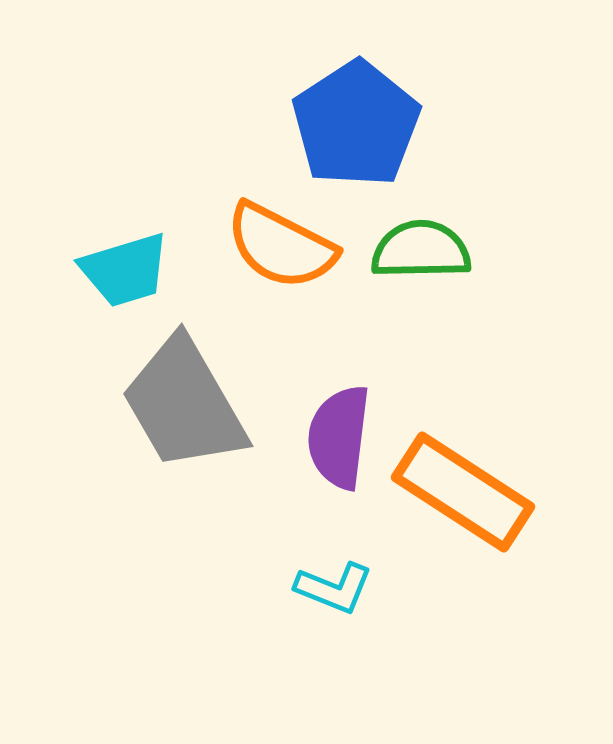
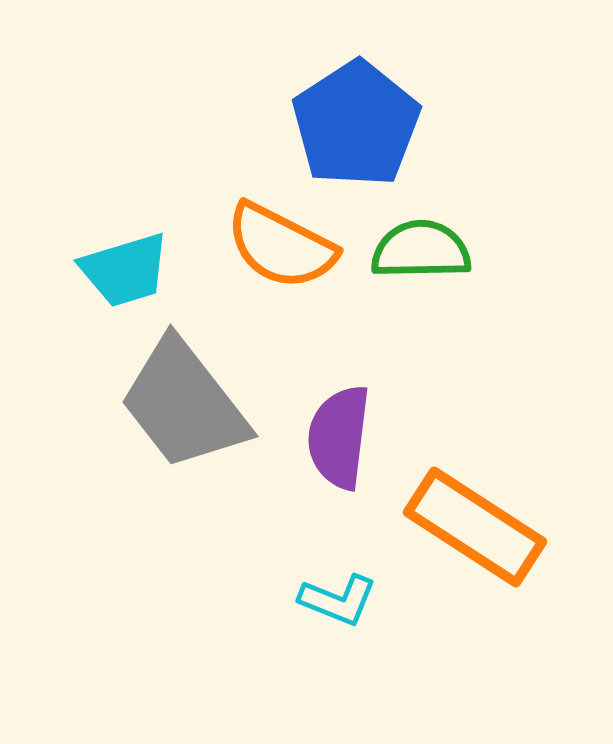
gray trapezoid: rotated 8 degrees counterclockwise
orange rectangle: moved 12 px right, 35 px down
cyan L-shape: moved 4 px right, 12 px down
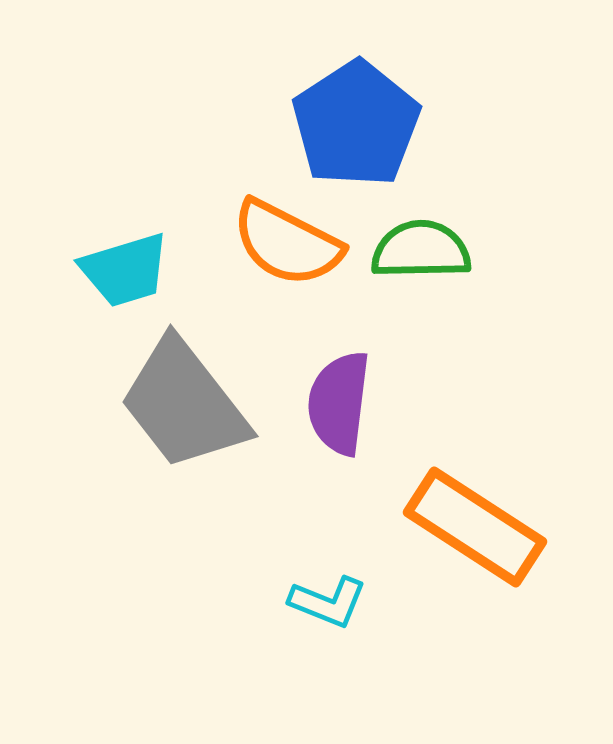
orange semicircle: moved 6 px right, 3 px up
purple semicircle: moved 34 px up
cyan L-shape: moved 10 px left, 2 px down
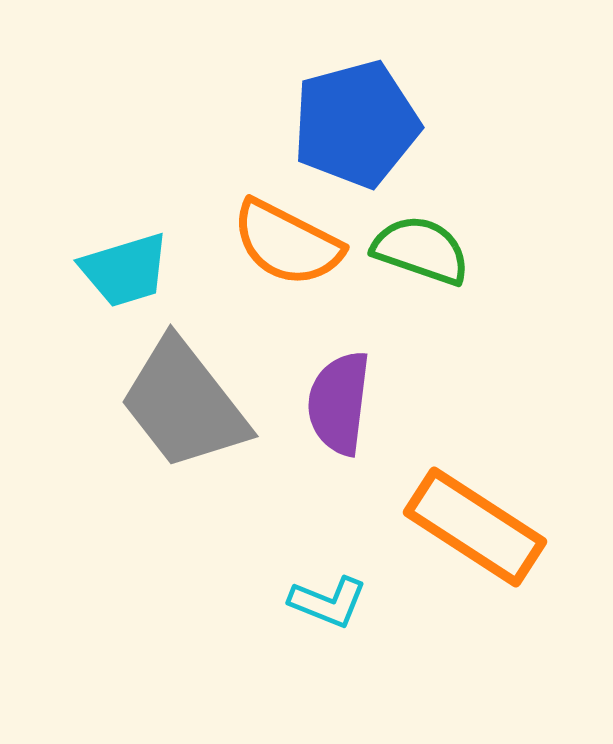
blue pentagon: rotated 18 degrees clockwise
green semicircle: rotated 20 degrees clockwise
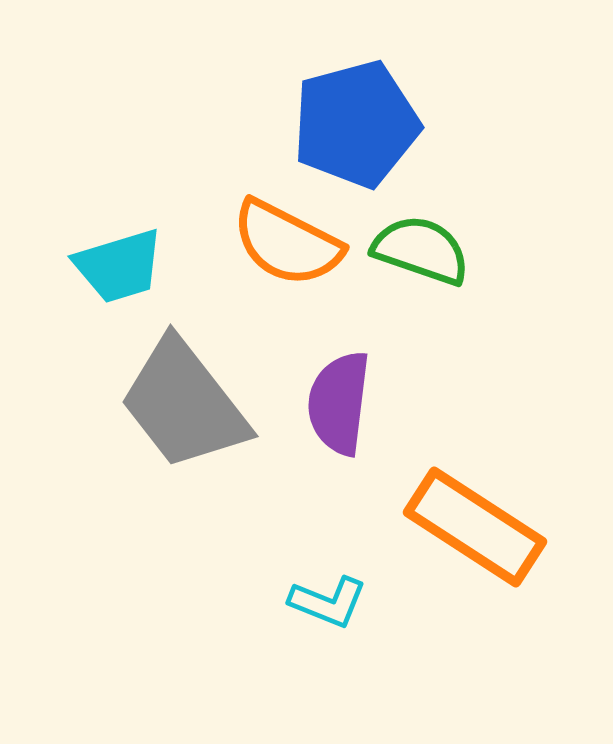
cyan trapezoid: moved 6 px left, 4 px up
